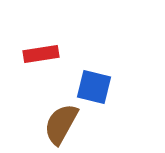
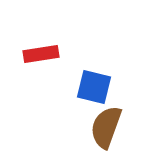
brown semicircle: moved 45 px right, 3 px down; rotated 9 degrees counterclockwise
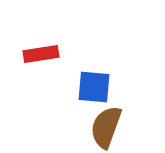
blue square: rotated 9 degrees counterclockwise
